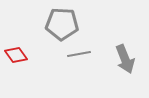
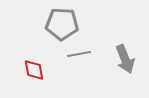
red diamond: moved 18 px right, 15 px down; rotated 25 degrees clockwise
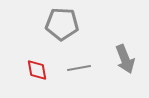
gray line: moved 14 px down
red diamond: moved 3 px right
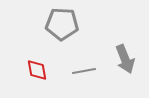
gray line: moved 5 px right, 3 px down
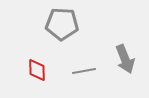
red diamond: rotated 10 degrees clockwise
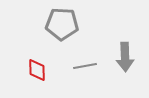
gray arrow: moved 2 px up; rotated 20 degrees clockwise
gray line: moved 1 px right, 5 px up
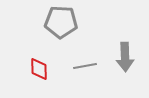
gray pentagon: moved 1 px left, 2 px up
red diamond: moved 2 px right, 1 px up
